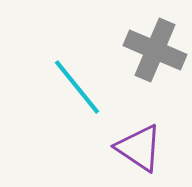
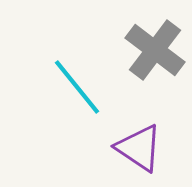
gray cross: rotated 14 degrees clockwise
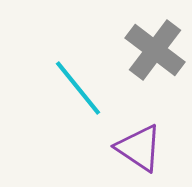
cyan line: moved 1 px right, 1 px down
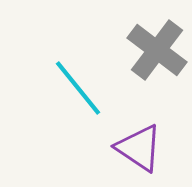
gray cross: moved 2 px right
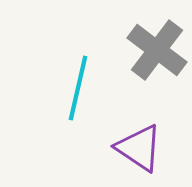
cyan line: rotated 52 degrees clockwise
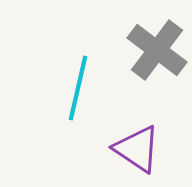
purple triangle: moved 2 px left, 1 px down
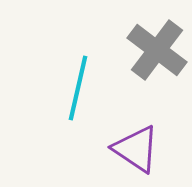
purple triangle: moved 1 px left
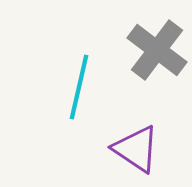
cyan line: moved 1 px right, 1 px up
